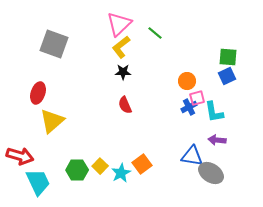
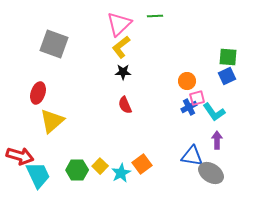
green line: moved 17 px up; rotated 42 degrees counterclockwise
cyan L-shape: rotated 25 degrees counterclockwise
purple arrow: rotated 84 degrees clockwise
cyan trapezoid: moved 7 px up
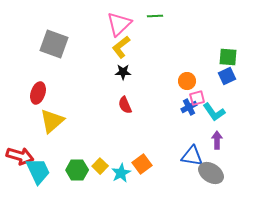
cyan trapezoid: moved 4 px up
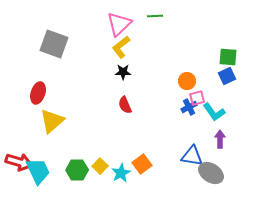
purple arrow: moved 3 px right, 1 px up
red arrow: moved 1 px left, 6 px down
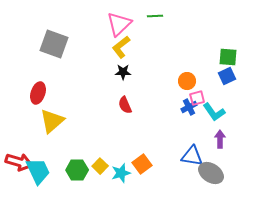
cyan star: rotated 12 degrees clockwise
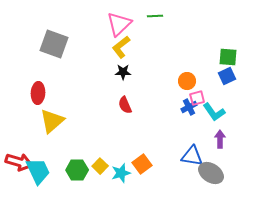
red ellipse: rotated 15 degrees counterclockwise
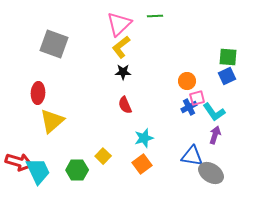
purple arrow: moved 5 px left, 4 px up; rotated 18 degrees clockwise
yellow square: moved 3 px right, 10 px up
cyan star: moved 23 px right, 35 px up
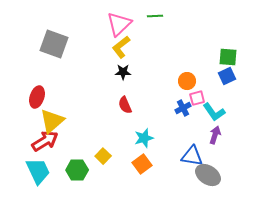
red ellipse: moved 1 px left, 4 px down; rotated 15 degrees clockwise
blue cross: moved 6 px left, 1 px down
red arrow: moved 26 px right, 21 px up; rotated 48 degrees counterclockwise
gray ellipse: moved 3 px left, 2 px down
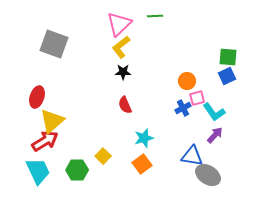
purple arrow: rotated 24 degrees clockwise
